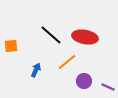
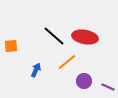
black line: moved 3 px right, 1 px down
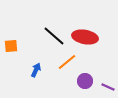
purple circle: moved 1 px right
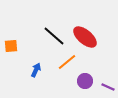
red ellipse: rotated 30 degrees clockwise
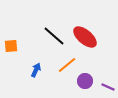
orange line: moved 3 px down
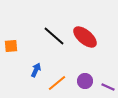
orange line: moved 10 px left, 18 px down
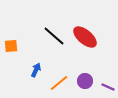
orange line: moved 2 px right
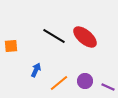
black line: rotated 10 degrees counterclockwise
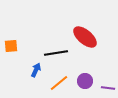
black line: moved 2 px right, 17 px down; rotated 40 degrees counterclockwise
purple line: moved 1 px down; rotated 16 degrees counterclockwise
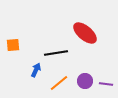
red ellipse: moved 4 px up
orange square: moved 2 px right, 1 px up
purple line: moved 2 px left, 4 px up
